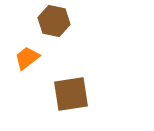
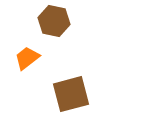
brown square: rotated 6 degrees counterclockwise
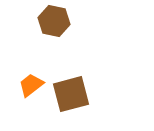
orange trapezoid: moved 4 px right, 27 px down
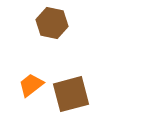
brown hexagon: moved 2 px left, 2 px down
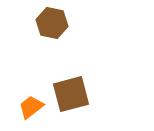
orange trapezoid: moved 22 px down
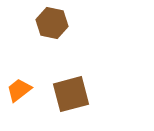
orange trapezoid: moved 12 px left, 17 px up
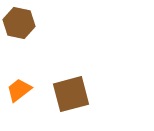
brown hexagon: moved 33 px left
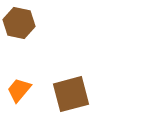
orange trapezoid: rotated 12 degrees counterclockwise
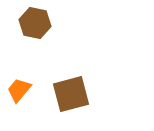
brown hexagon: moved 16 px right
